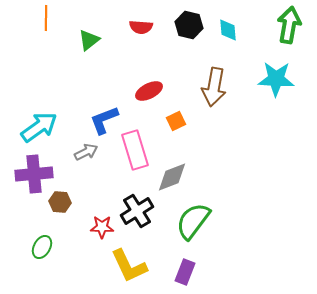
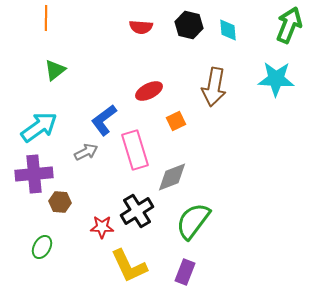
green arrow: rotated 12 degrees clockwise
green triangle: moved 34 px left, 30 px down
blue L-shape: rotated 16 degrees counterclockwise
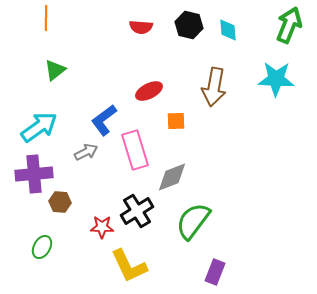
orange square: rotated 24 degrees clockwise
purple rectangle: moved 30 px right
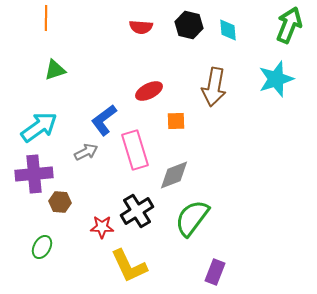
green triangle: rotated 20 degrees clockwise
cyan star: rotated 21 degrees counterclockwise
gray diamond: moved 2 px right, 2 px up
green semicircle: moved 1 px left, 3 px up
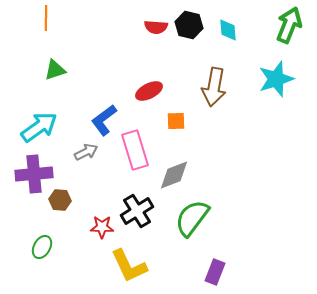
red semicircle: moved 15 px right
brown hexagon: moved 2 px up
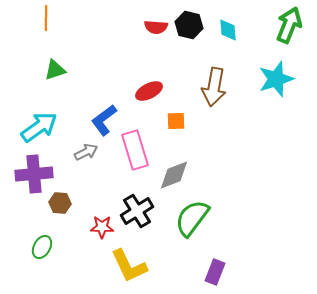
brown hexagon: moved 3 px down
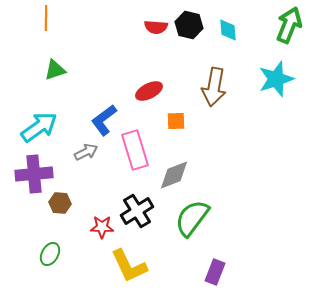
green ellipse: moved 8 px right, 7 px down
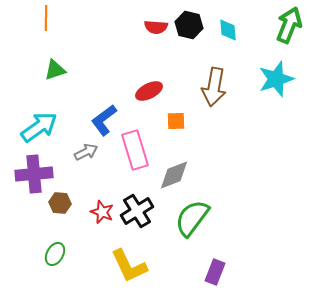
red star: moved 15 px up; rotated 20 degrees clockwise
green ellipse: moved 5 px right
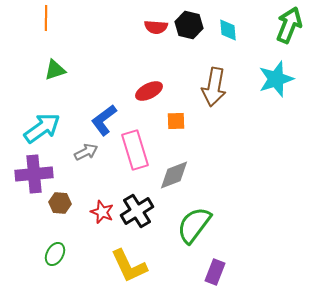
cyan arrow: moved 3 px right, 1 px down
green semicircle: moved 2 px right, 7 px down
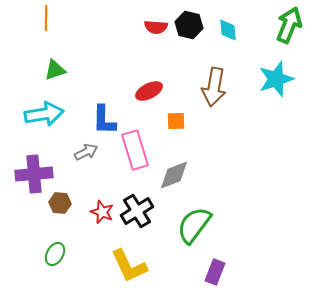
blue L-shape: rotated 52 degrees counterclockwise
cyan arrow: moved 2 px right, 14 px up; rotated 27 degrees clockwise
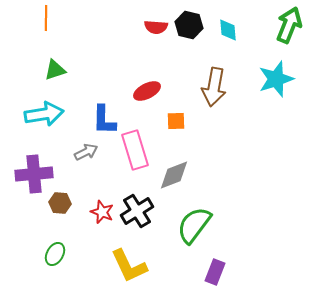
red ellipse: moved 2 px left
